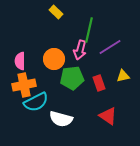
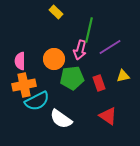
cyan semicircle: moved 1 px right, 1 px up
white semicircle: rotated 20 degrees clockwise
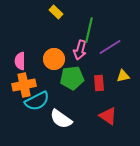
red rectangle: rotated 14 degrees clockwise
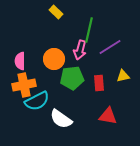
red triangle: rotated 24 degrees counterclockwise
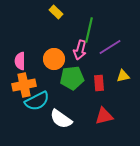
red triangle: moved 4 px left; rotated 24 degrees counterclockwise
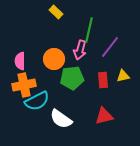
purple line: rotated 20 degrees counterclockwise
red rectangle: moved 4 px right, 3 px up
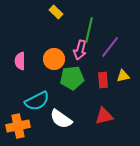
orange cross: moved 6 px left, 41 px down
